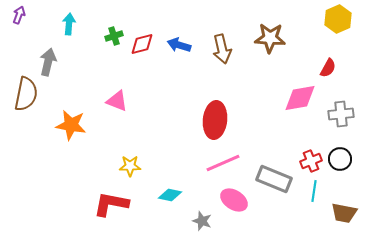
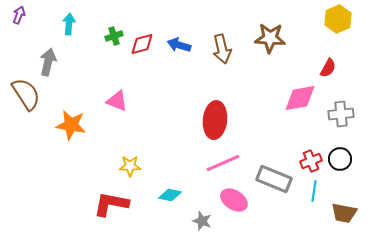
brown semicircle: rotated 44 degrees counterclockwise
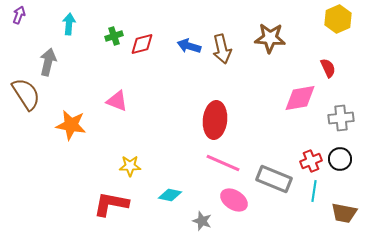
blue arrow: moved 10 px right, 1 px down
red semicircle: rotated 54 degrees counterclockwise
gray cross: moved 4 px down
pink line: rotated 48 degrees clockwise
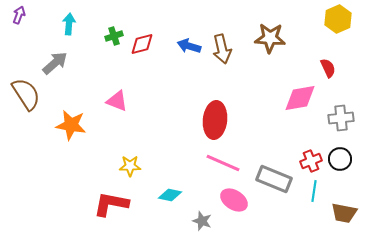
gray arrow: moved 7 px right, 1 px down; rotated 36 degrees clockwise
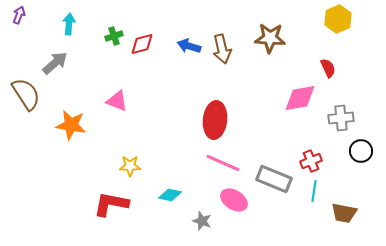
black circle: moved 21 px right, 8 px up
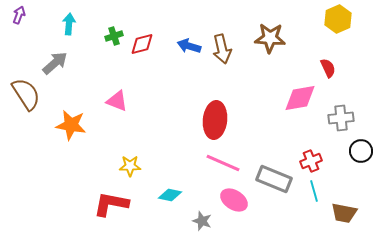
cyan line: rotated 25 degrees counterclockwise
